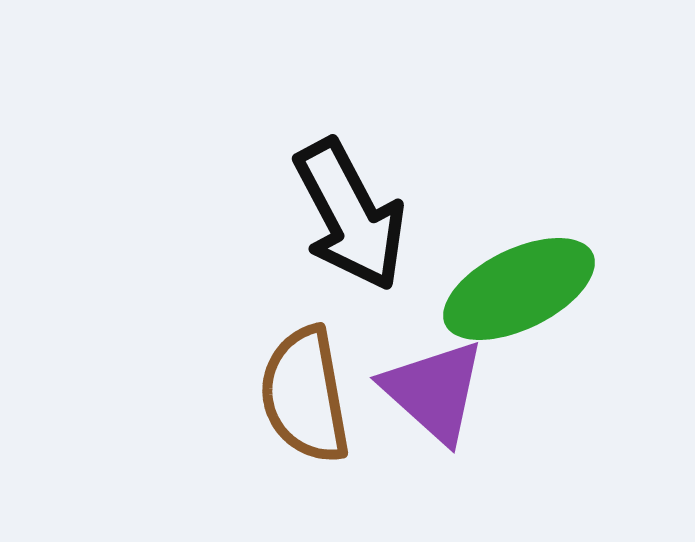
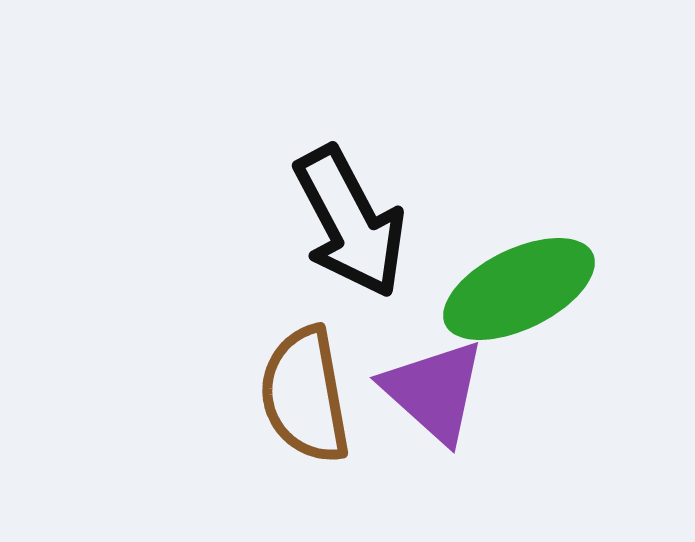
black arrow: moved 7 px down
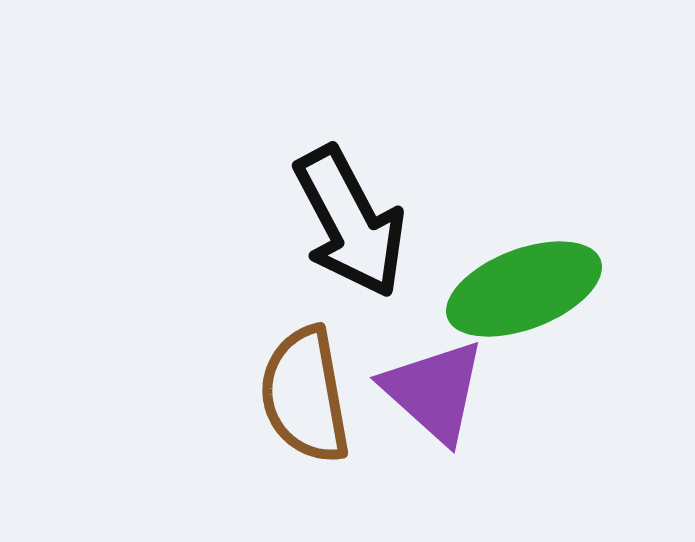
green ellipse: moved 5 px right; rotated 5 degrees clockwise
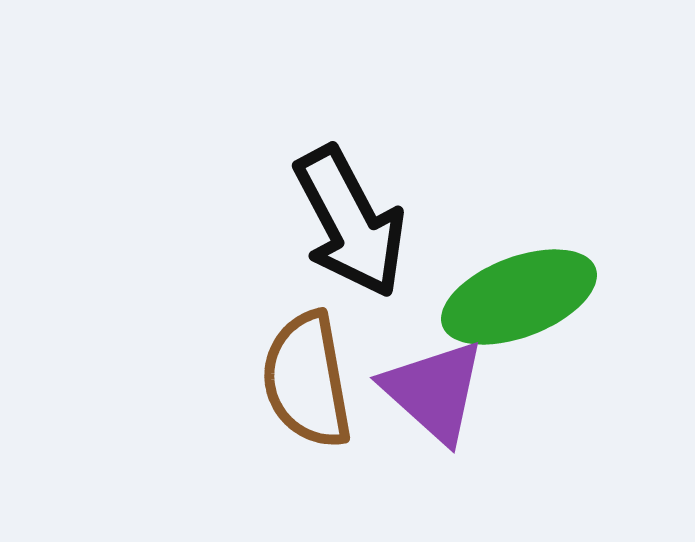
green ellipse: moved 5 px left, 8 px down
brown semicircle: moved 2 px right, 15 px up
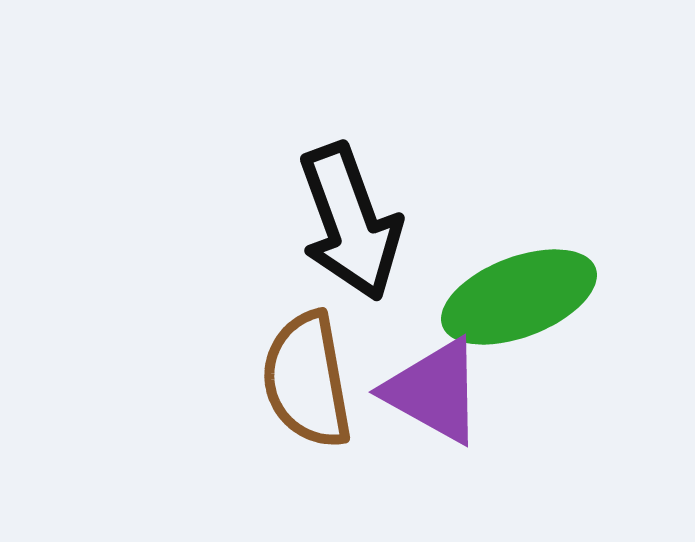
black arrow: rotated 8 degrees clockwise
purple triangle: rotated 13 degrees counterclockwise
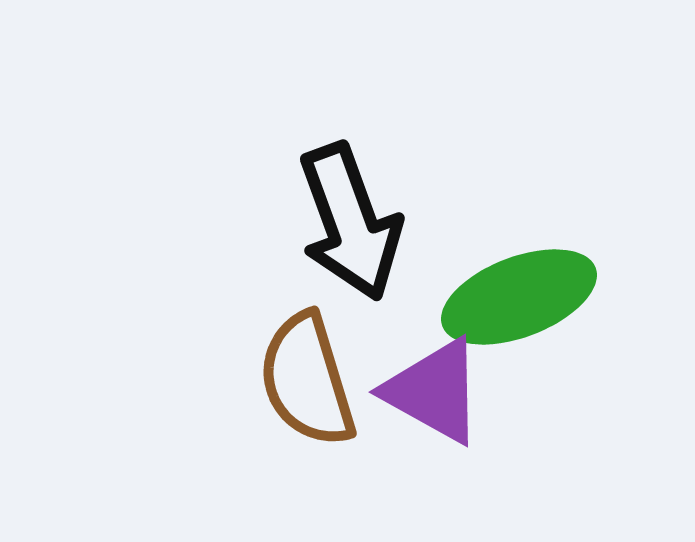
brown semicircle: rotated 7 degrees counterclockwise
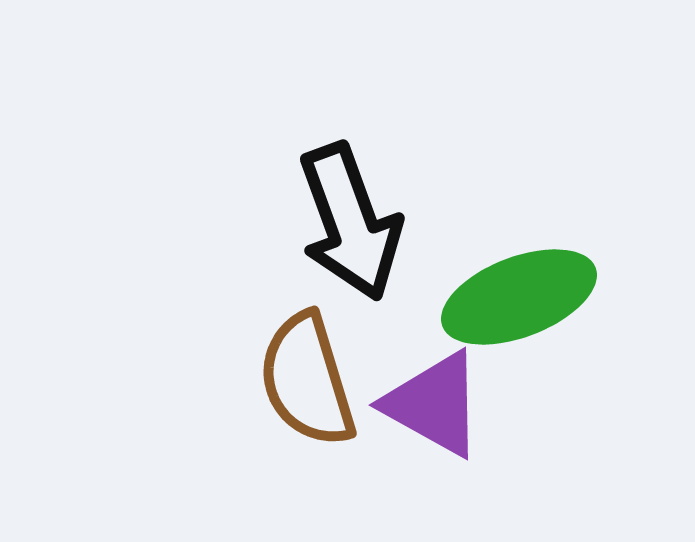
purple triangle: moved 13 px down
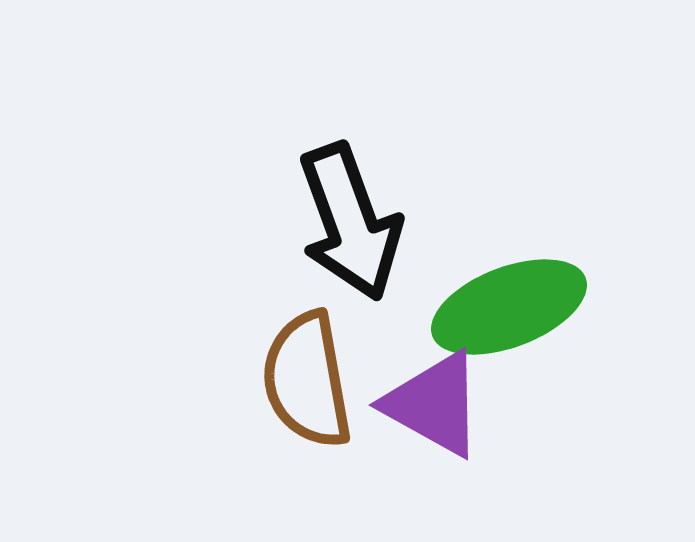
green ellipse: moved 10 px left, 10 px down
brown semicircle: rotated 7 degrees clockwise
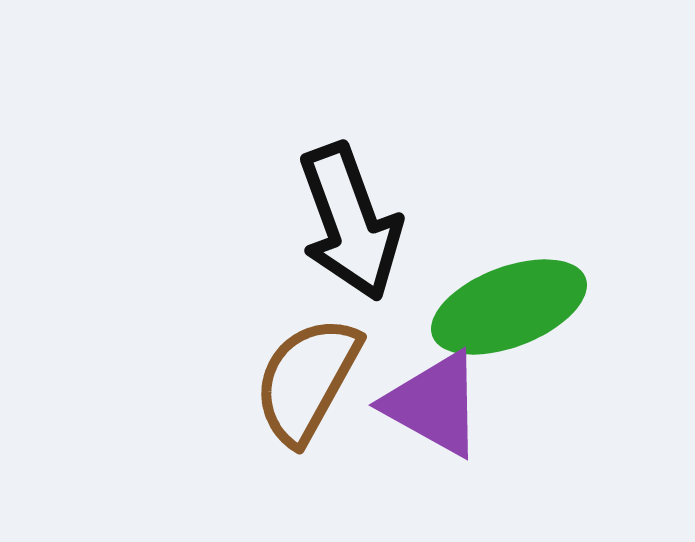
brown semicircle: rotated 39 degrees clockwise
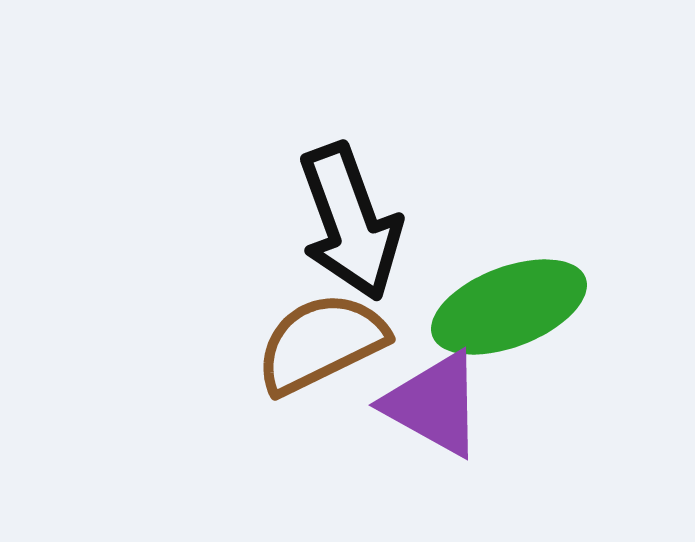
brown semicircle: moved 14 px right, 37 px up; rotated 35 degrees clockwise
